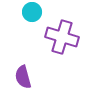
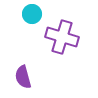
cyan circle: moved 2 px down
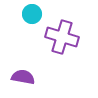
purple semicircle: rotated 115 degrees clockwise
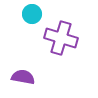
purple cross: moved 1 px left, 1 px down
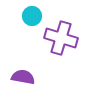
cyan circle: moved 2 px down
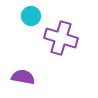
cyan circle: moved 1 px left
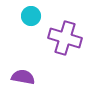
purple cross: moved 4 px right
